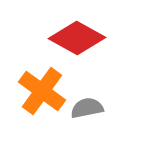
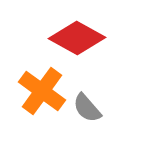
gray semicircle: rotated 120 degrees counterclockwise
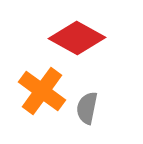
gray semicircle: rotated 52 degrees clockwise
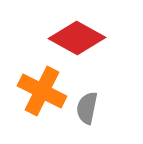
orange cross: rotated 9 degrees counterclockwise
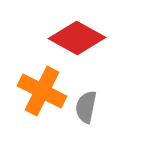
gray semicircle: moved 1 px left, 1 px up
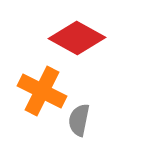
gray semicircle: moved 7 px left, 13 px down
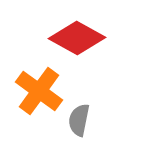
orange cross: moved 3 px left; rotated 9 degrees clockwise
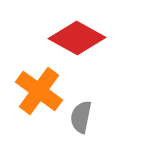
gray semicircle: moved 2 px right, 3 px up
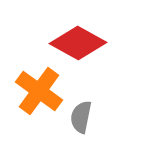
red diamond: moved 1 px right, 5 px down
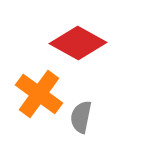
orange cross: moved 3 px down
